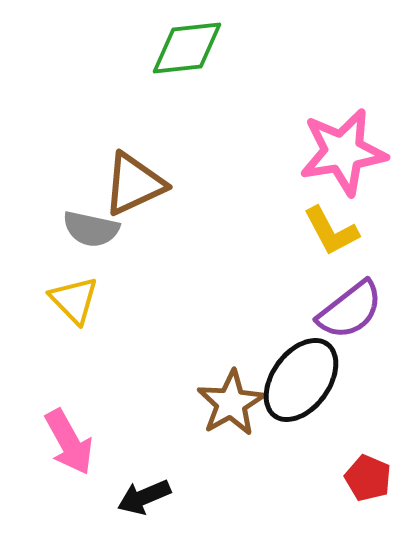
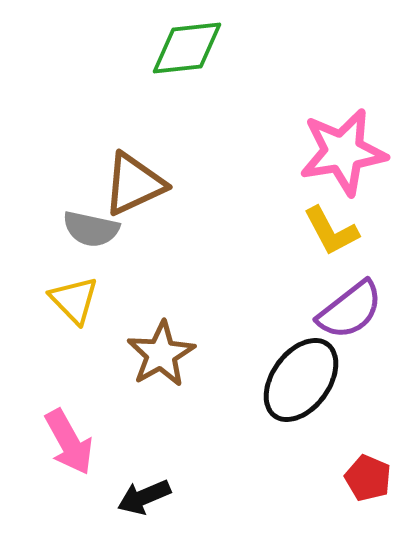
brown star: moved 70 px left, 49 px up
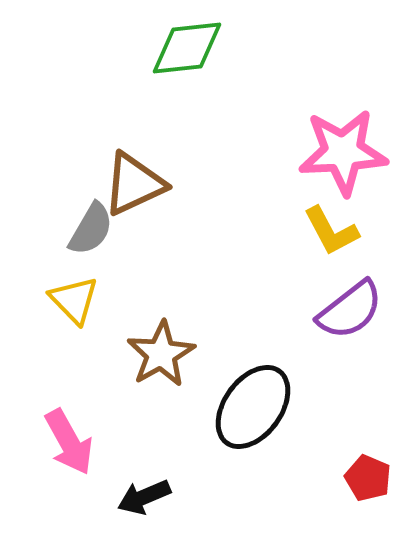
pink star: rotated 6 degrees clockwise
gray semicircle: rotated 72 degrees counterclockwise
black ellipse: moved 48 px left, 27 px down
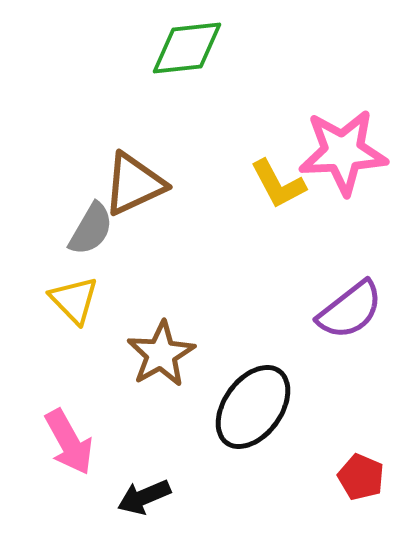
yellow L-shape: moved 53 px left, 47 px up
red pentagon: moved 7 px left, 1 px up
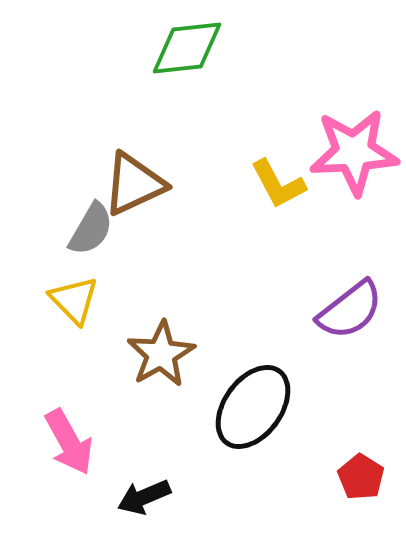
pink star: moved 11 px right
red pentagon: rotated 9 degrees clockwise
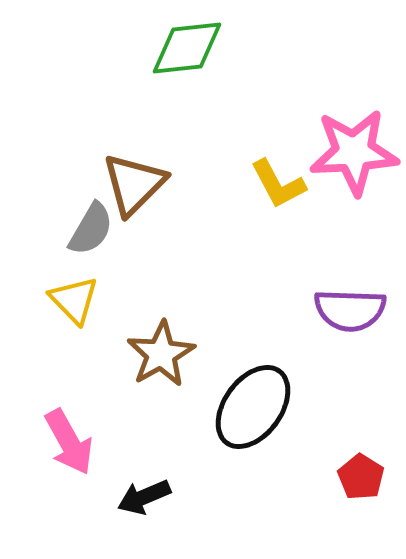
brown triangle: rotated 20 degrees counterclockwise
purple semicircle: rotated 40 degrees clockwise
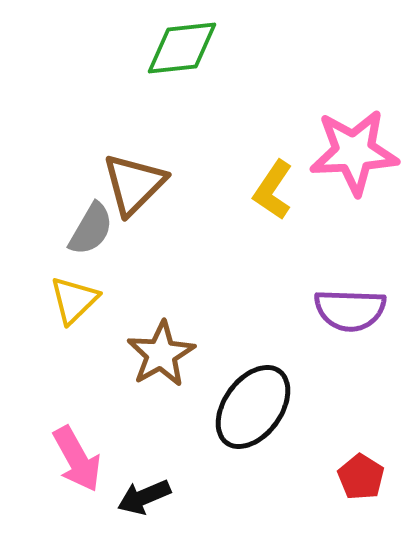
green diamond: moved 5 px left
yellow L-shape: moved 5 px left, 6 px down; rotated 62 degrees clockwise
yellow triangle: rotated 30 degrees clockwise
pink arrow: moved 8 px right, 17 px down
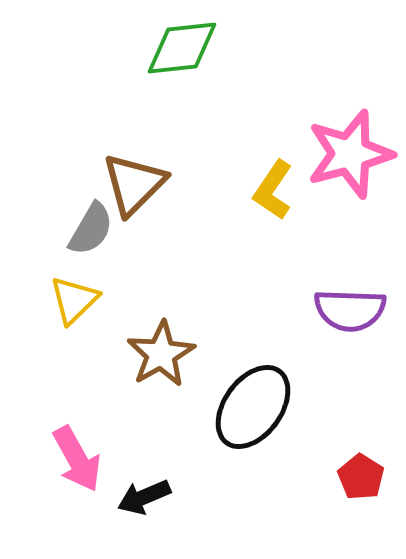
pink star: moved 4 px left, 2 px down; rotated 12 degrees counterclockwise
